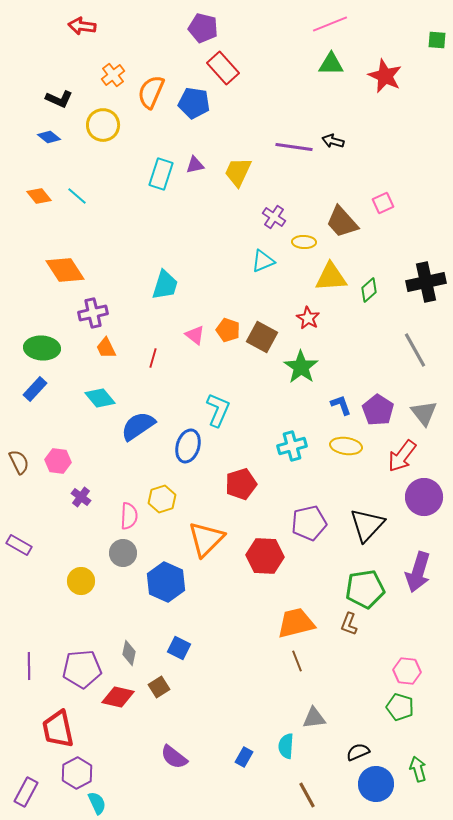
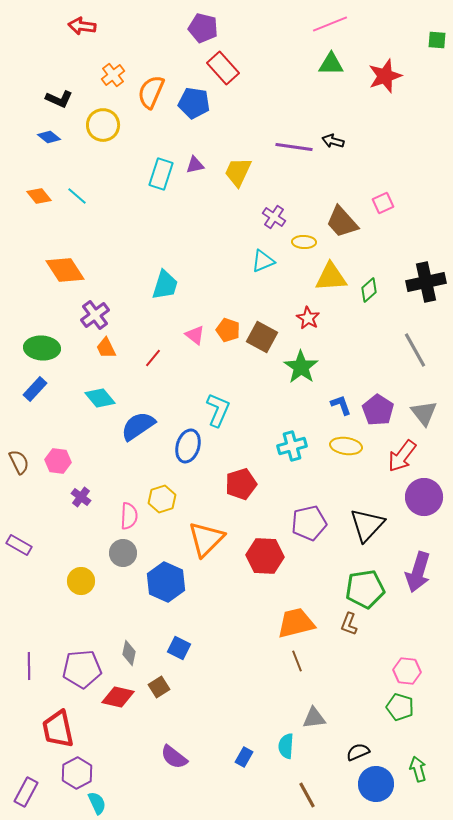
red star at (385, 76): rotated 28 degrees clockwise
purple cross at (93, 313): moved 2 px right, 2 px down; rotated 24 degrees counterclockwise
red line at (153, 358): rotated 24 degrees clockwise
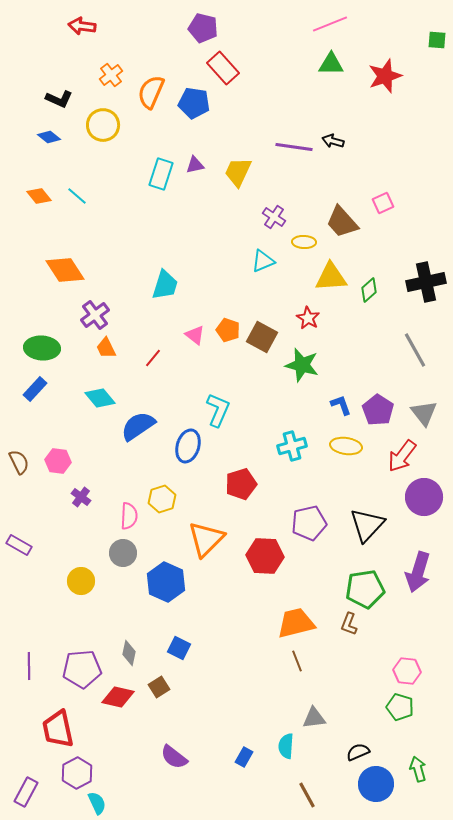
orange cross at (113, 75): moved 2 px left
green star at (301, 367): moved 1 px right, 2 px up; rotated 20 degrees counterclockwise
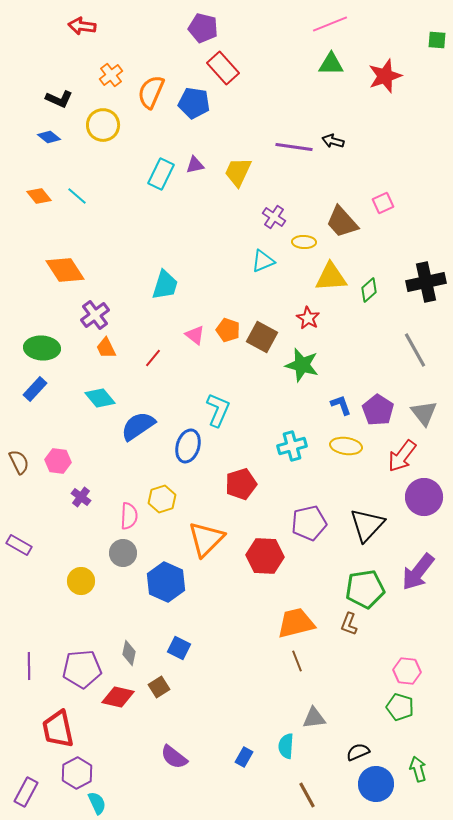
cyan rectangle at (161, 174): rotated 8 degrees clockwise
purple arrow at (418, 572): rotated 21 degrees clockwise
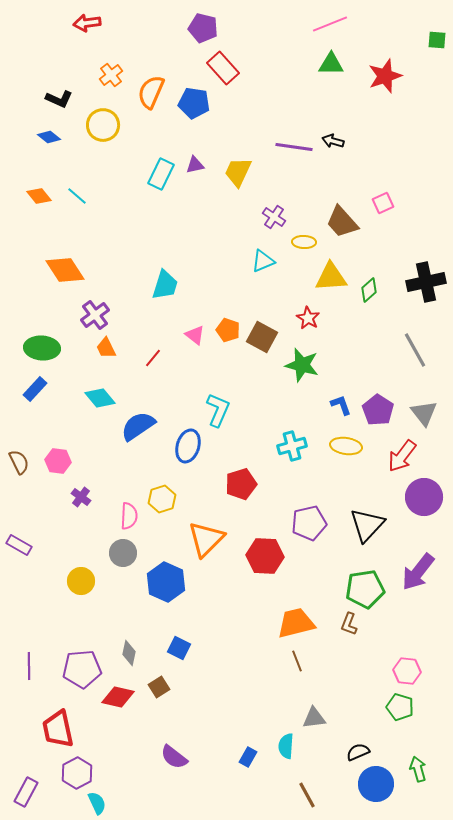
red arrow at (82, 26): moved 5 px right, 3 px up; rotated 16 degrees counterclockwise
blue rectangle at (244, 757): moved 4 px right
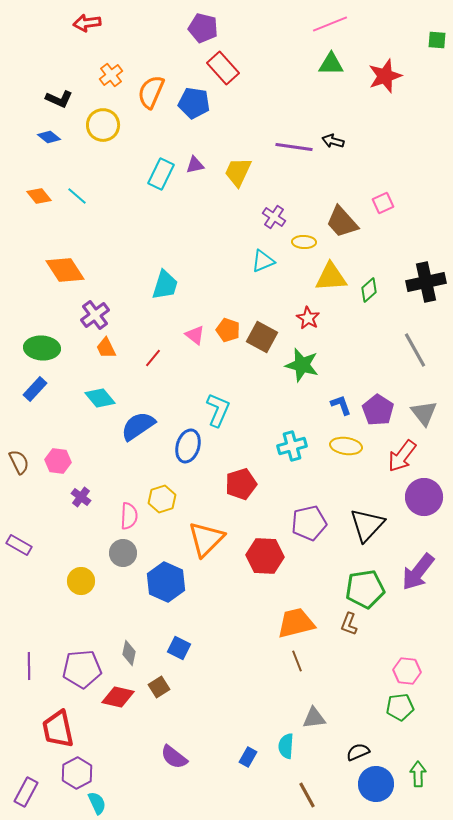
green pentagon at (400, 707): rotated 24 degrees counterclockwise
green arrow at (418, 769): moved 5 px down; rotated 15 degrees clockwise
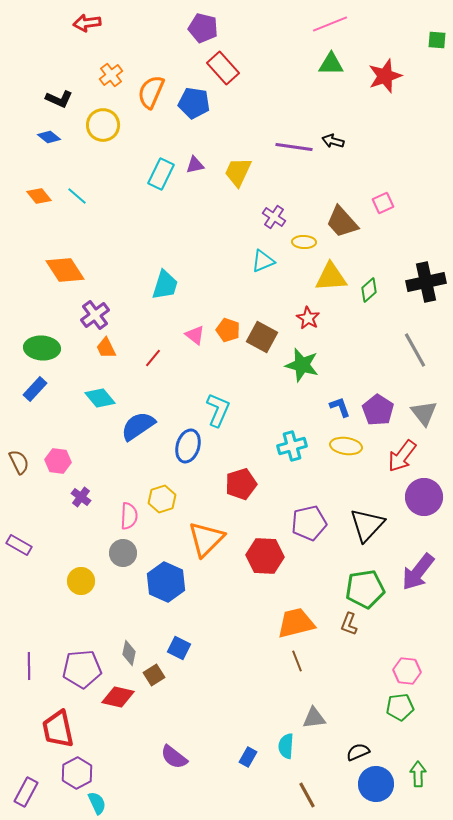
blue L-shape at (341, 405): moved 1 px left, 2 px down
brown square at (159, 687): moved 5 px left, 12 px up
